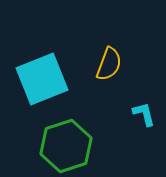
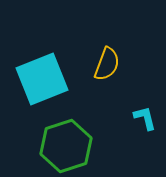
yellow semicircle: moved 2 px left
cyan L-shape: moved 1 px right, 4 px down
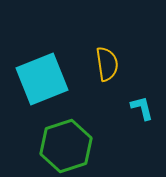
yellow semicircle: rotated 28 degrees counterclockwise
cyan L-shape: moved 3 px left, 10 px up
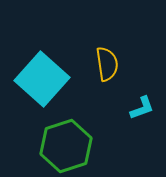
cyan square: rotated 26 degrees counterclockwise
cyan L-shape: rotated 84 degrees clockwise
